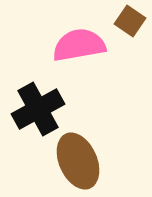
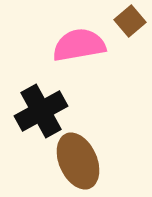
brown square: rotated 16 degrees clockwise
black cross: moved 3 px right, 2 px down
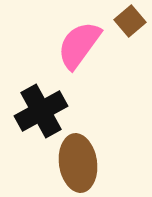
pink semicircle: rotated 44 degrees counterclockwise
brown ellipse: moved 2 px down; rotated 16 degrees clockwise
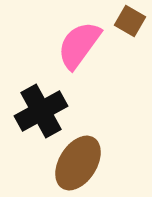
brown square: rotated 20 degrees counterclockwise
brown ellipse: rotated 40 degrees clockwise
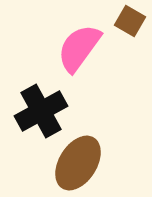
pink semicircle: moved 3 px down
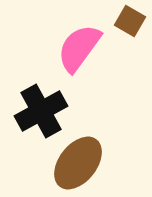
brown ellipse: rotated 6 degrees clockwise
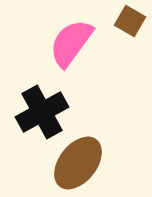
pink semicircle: moved 8 px left, 5 px up
black cross: moved 1 px right, 1 px down
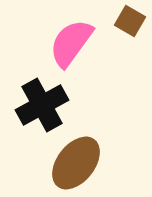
black cross: moved 7 px up
brown ellipse: moved 2 px left
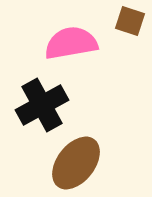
brown square: rotated 12 degrees counterclockwise
pink semicircle: rotated 44 degrees clockwise
